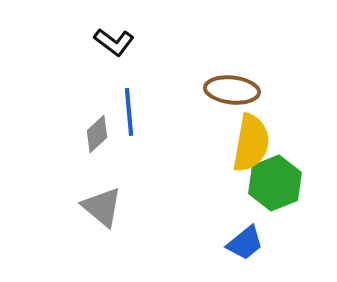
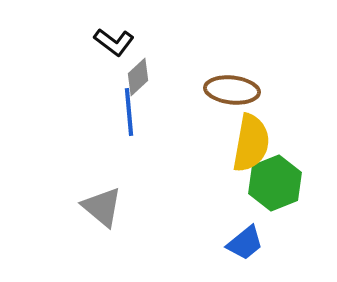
gray diamond: moved 41 px right, 57 px up
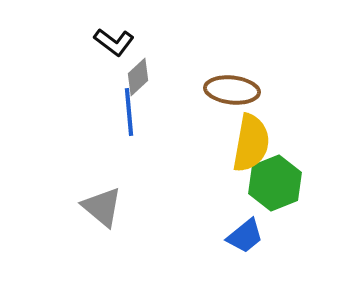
blue trapezoid: moved 7 px up
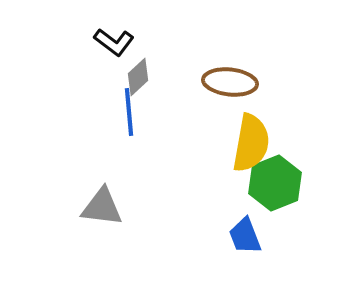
brown ellipse: moved 2 px left, 8 px up
gray triangle: rotated 33 degrees counterclockwise
blue trapezoid: rotated 108 degrees clockwise
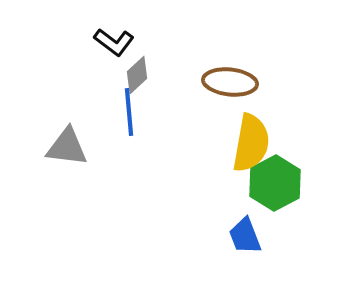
gray diamond: moved 1 px left, 2 px up
green hexagon: rotated 6 degrees counterclockwise
gray triangle: moved 35 px left, 60 px up
